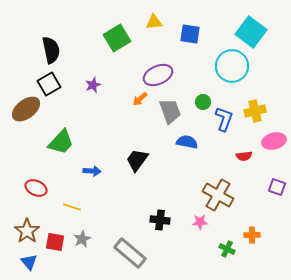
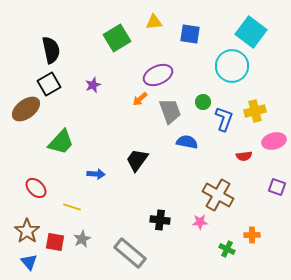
blue arrow: moved 4 px right, 3 px down
red ellipse: rotated 20 degrees clockwise
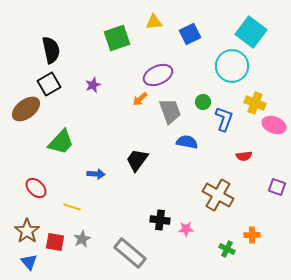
blue square: rotated 35 degrees counterclockwise
green square: rotated 12 degrees clockwise
yellow cross: moved 8 px up; rotated 35 degrees clockwise
pink ellipse: moved 16 px up; rotated 35 degrees clockwise
pink star: moved 14 px left, 7 px down
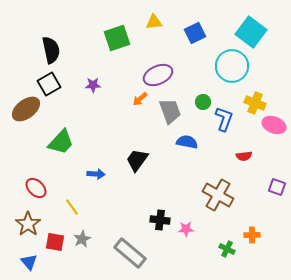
blue square: moved 5 px right, 1 px up
purple star: rotated 21 degrees clockwise
yellow line: rotated 36 degrees clockwise
brown star: moved 1 px right, 7 px up
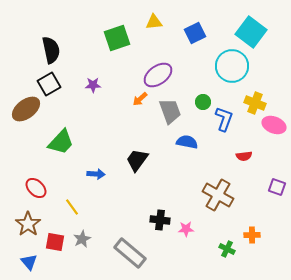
purple ellipse: rotated 12 degrees counterclockwise
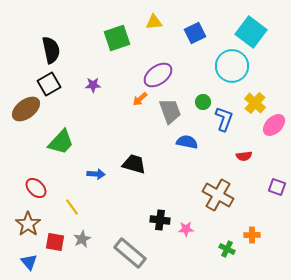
yellow cross: rotated 20 degrees clockwise
pink ellipse: rotated 65 degrees counterclockwise
black trapezoid: moved 3 px left, 4 px down; rotated 70 degrees clockwise
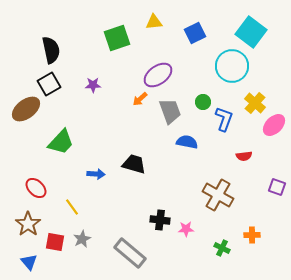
green cross: moved 5 px left, 1 px up
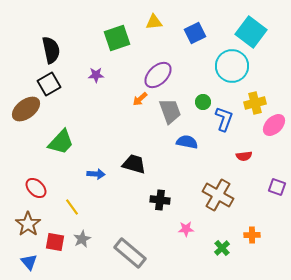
purple ellipse: rotated 8 degrees counterclockwise
purple star: moved 3 px right, 10 px up
yellow cross: rotated 35 degrees clockwise
black cross: moved 20 px up
green cross: rotated 21 degrees clockwise
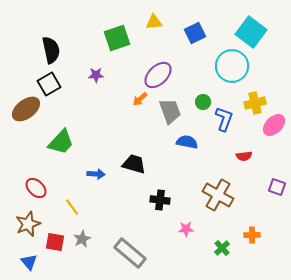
brown star: rotated 15 degrees clockwise
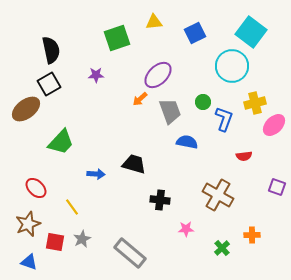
blue triangle: rotated 30 degrees counterclockwise
